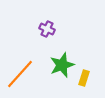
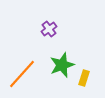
purple cross: moved 2 px right; rotated 28 degrees clockwise
orange line: moved 2 px right
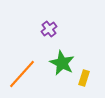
green star: moved 2 px up; rotated 25 degrees counterclockwise
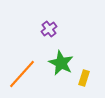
green star: moved 1 px left
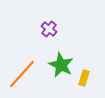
purple cross: rotated 14 degrees counterclockwise
green star: moved 2 px down
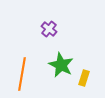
orange line: rotated 32 degrees counterclockwise
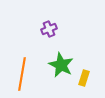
purple cross: rotated 28 degrees clockwise
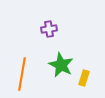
purple cross: rotated 14 degrees clockwise
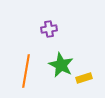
orange line: moved 4 px right, 3 px up
yellow rectangle: rotated 56 degrees clockwise
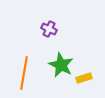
purple cross: rotated 35 degrees clockwise
orange line: moved 2 px left, 2 px down
